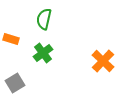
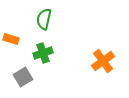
green cross: rotated 18 degrees clockwise
orange cross: rotated 10 degrees clockwise
gray square: moved 8 px right, 6 px up
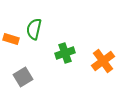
green semicircle: moved 10 px left, 10 px down
green cross: moved 22 px right
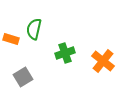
orange cross: rotated 15 degrees counterclockwise
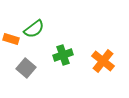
green semicircle: rotated 140 degrees counterclockwise
green cross: moved 2 px left, 2 px down
gray square: moved 3 px right, 9 px up; rotated 18 degrees counterclockwise
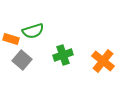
green semicircle: moved 1 px left, 2 px down; rotated 20 degrees clockwise
gray square: moved 4 px left, 8 px up
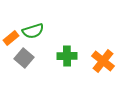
orange rectangle: moved 1 px up; rotated 56 degrees counterclockwise
green cross: moved 4 px right, 1 px down; rotated 18 degrees clockwise
gray square: moved 2 px right, 2 px up
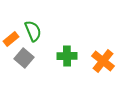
green semicircle: rotated 95 degrees counterclockwise
orange rectangle: moved 1 px down
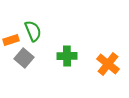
orange rectangle: moved 1 px down; rotated 21 degrees clockwise
orange cross: moved 5 px right, 3 px down
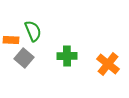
orange rectangle: rotated 21 degrees clockwise
